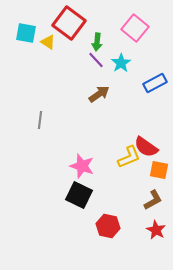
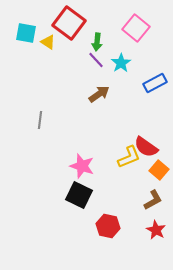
pink square: moved 1 px right
orange square: rotated 30 degrees clockwise
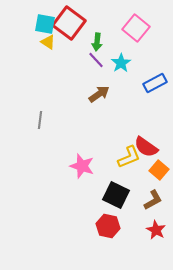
cyan square: moved 19 px right, 9 px up
black square: moved 37 px right
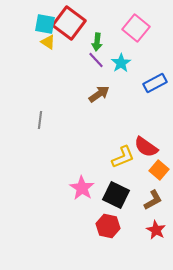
yellow L-shape: moved 6 px left
pink star: moved 22 px down; rotated 15 degrees clockwise
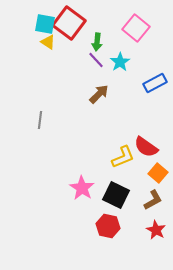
cyan star: moved 1 px left, 1 px up
brown arrow: rotated 10 degrees counterclockwise
orange square: moved 1 px left, 3 px down
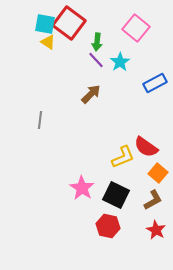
brown arrow: moved 8 px left
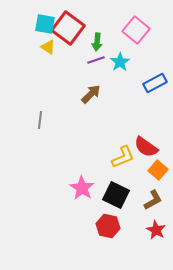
red square: moved 1 px left, 5 px down
pink square: moved 2 px down
yellow triangle: moved 5 px down
purple line: rotated 66 degrees counterclockwise
orange square: moved 3 px up
